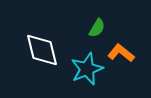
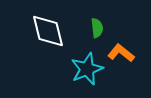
green semicircle: rotated 36 degrees counterclockwise
white diamond: moved 6 px right, 19 px up
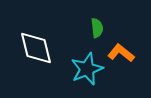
white diamond: moved 12 px left, 17 px down
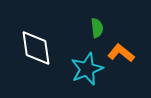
white diamond: rotated 6 degrees clockwise
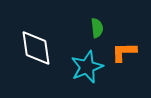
orange L-shape: moved 3 px right, 1 px up; rotated 40 degrees counterclockwise
cyan star: moved 2 px up
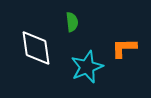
green semicircle: moved 25 px left, 6 px up
orange L-shape: moved 4 px up
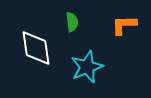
orange L-shape: moved 23 px up
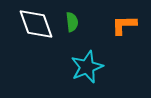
white diamond: moved 24 px up; rotated 12 degrees counterclockwise
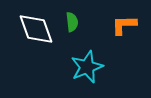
white diamond: moved 5 px down
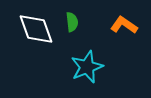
orange L-shape: rotated 36 degrees clockwise
